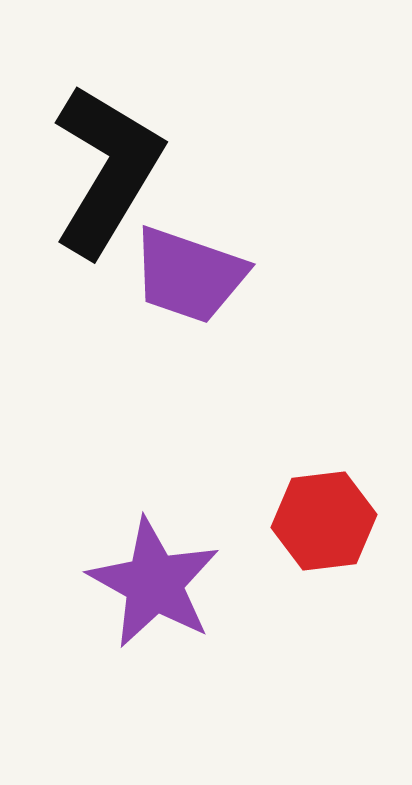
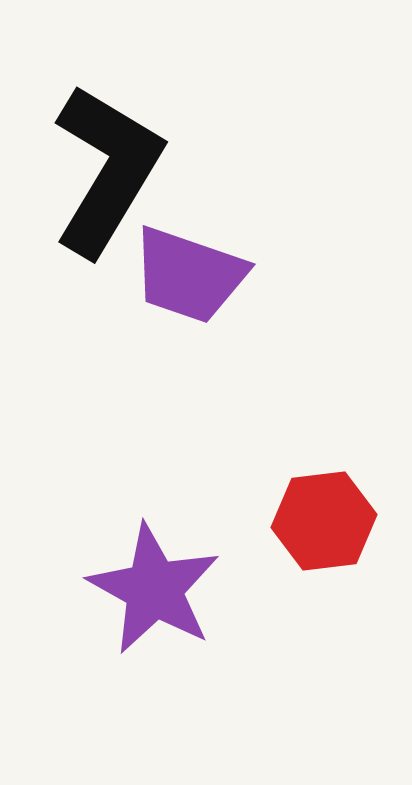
purple star: moved 6 px down
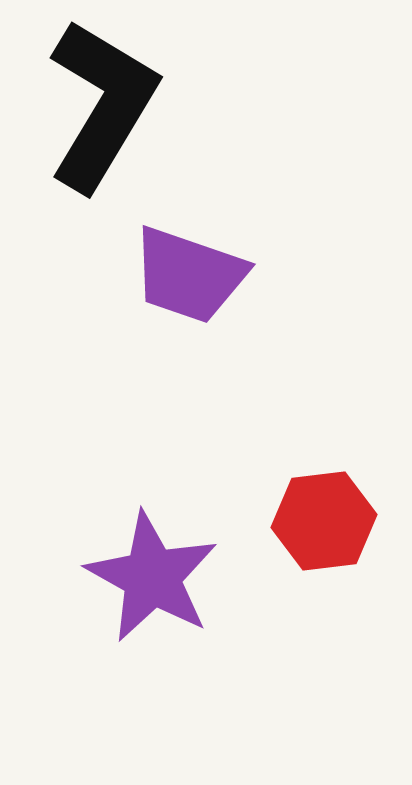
black L-shape: moved 5 px left, 65 px up
purple star: moved 2 px left, 12 px up
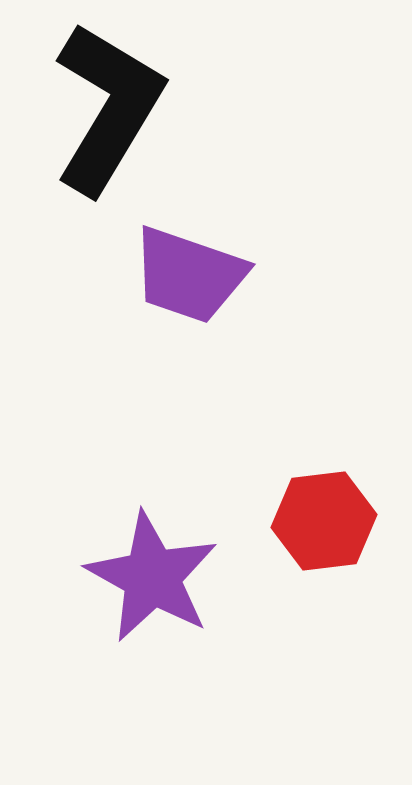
black L-shape: moved 6 px right, 3 px down
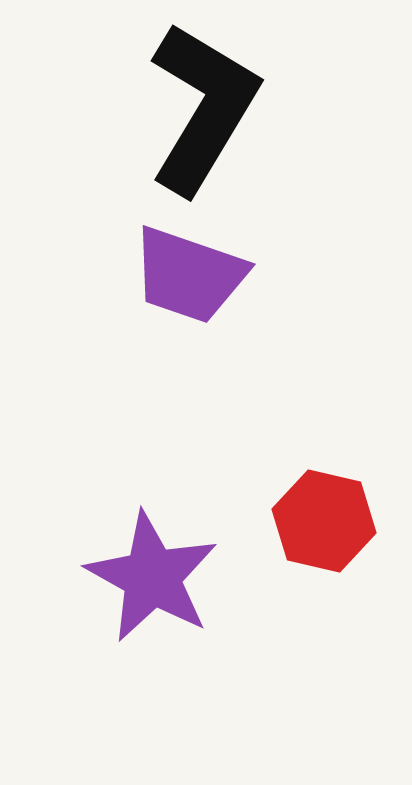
black L-shape: moved 95 px right
red hexagon: rotated 20 degrees clockwise
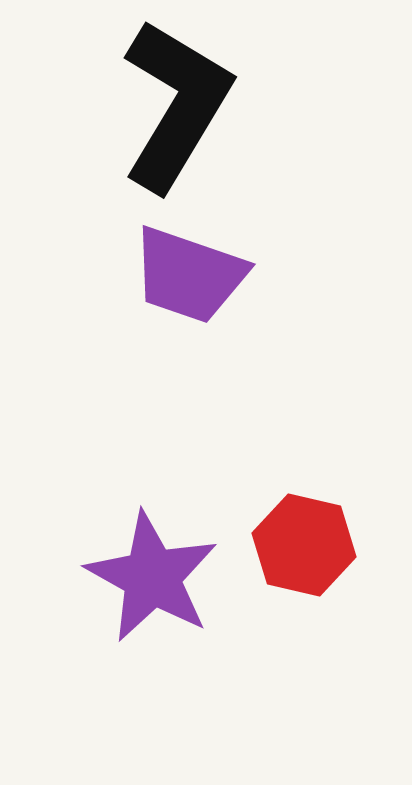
black L-shape: moved 27 px left, 3 px up
red hexagon: moved 20 px left, 24 px down
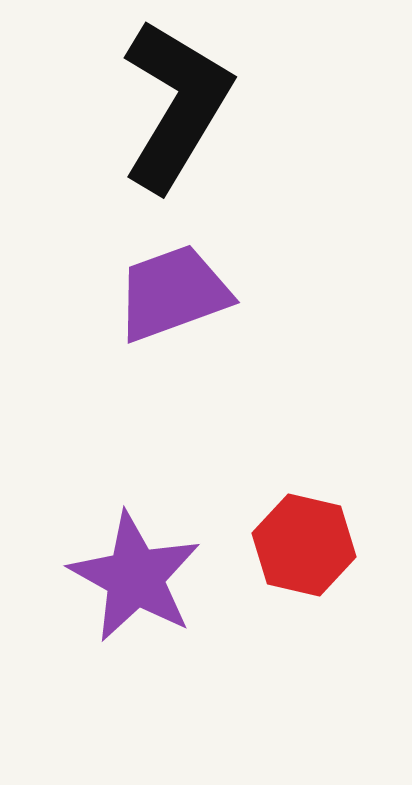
purple trapezoid: moved 16 px left, 18 px down; rotated 141 degrees clockwise
purple star: moved 17 px left
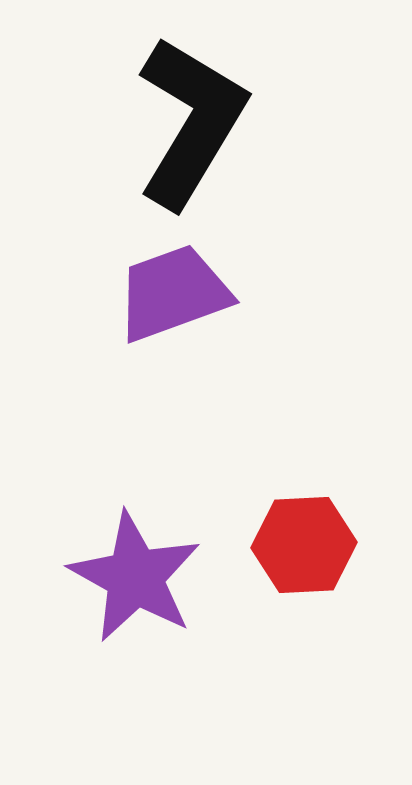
black L-shape: moved 15 px right, 17 px down
red hexagon: rotated 16 degrees counterclockwise
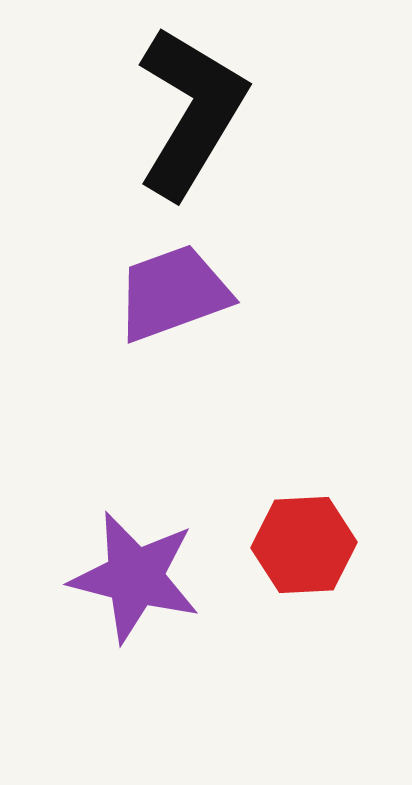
black L-shape: moved 10 px up
purple star: rotated 15 degrees counterclockwise
